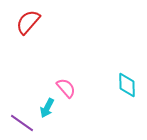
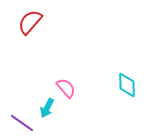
red semicircle: moved 2 px right
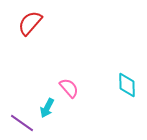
red semicircle: moved 1 px down
pink semicircle: moved 3 px right
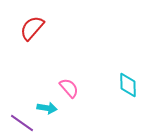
red semicircle: moved 2 px right, 5 px down
cyan diamond: moved 1 px right
cyan arrow: rotated 108 degrees counterclockwise
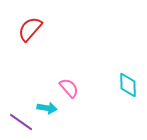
red semicircle: moved 2 px left, 1 px down
purple line: moved 1 px left, 1 px up
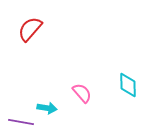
pink semicircle: moved 13 px right, 5 px down
purple line: rotated 25 degrees counterclockwise
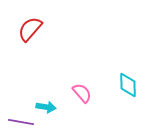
cyan arrow: moved 1 px left, 1 px up
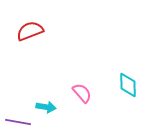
red semicircle: moved 2 px down; rotated 28 degrees clockwise
purple line: moved 3 px left
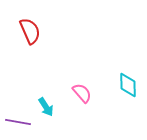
red semicircle: rotated 88 degrees clockwise
cyan arrow: rotated 48 degrees clockwise
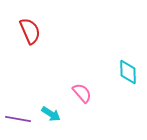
cyan diamond: moved 13 px up
cyan arrow: moved 5 px right, 7 px down; rotated 24 degrees counterclockwise
purple line: moved 3 px up
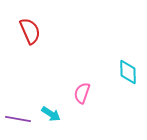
pink semicircle: rotated 120 degrees counterclockwise
